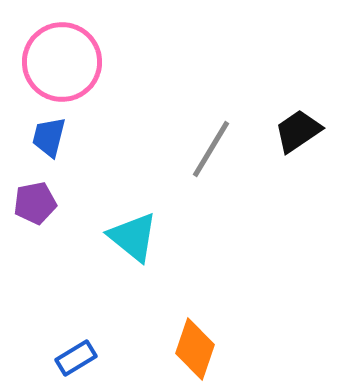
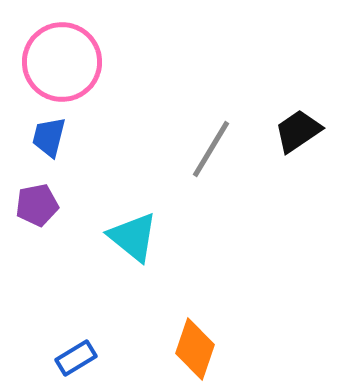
purple pentagon: moved 2 px right, 2 px down
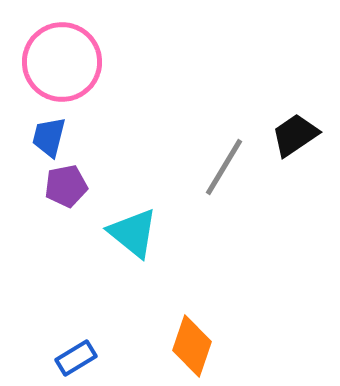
black trapezoid: moved 3 px left, 4 px down
gray line: moved 13 px right, 18 px down
purple pentagon: moved 29 px right, 19 px up
cyan triangle: moved 4 px up
orange diamond: moved 3 px left, 3 px up
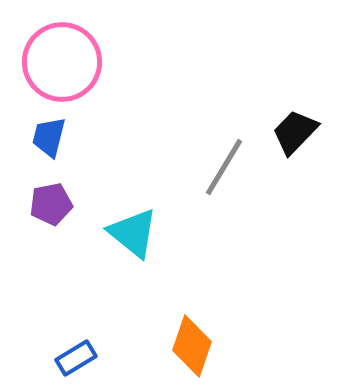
black trapezoid: moved 3 px up; rotated 12 degrees counterclockwise
purple pentagon: moved 15 px left, 18 px down
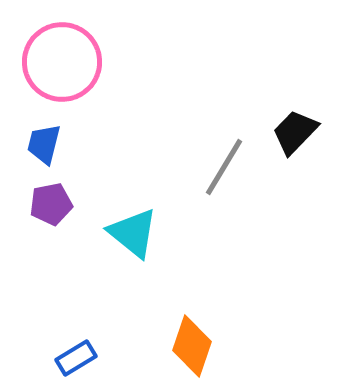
blue trapezoid: moved 5 px left, 7 px down
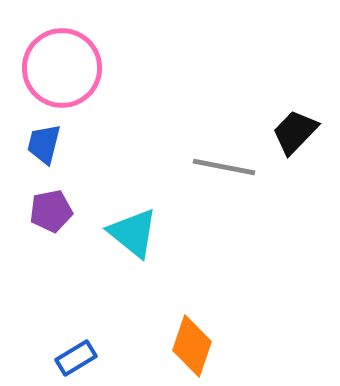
pink circle: moved 6 px down
gray line: rotated 70 degrees clockwise
purple pentagon: moved 7 px down
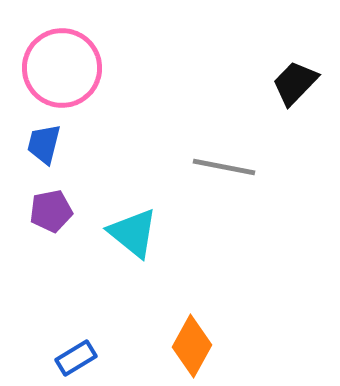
black trapezoid: moved 49 px up
orange diamond: rotated 10 degrees clockwise
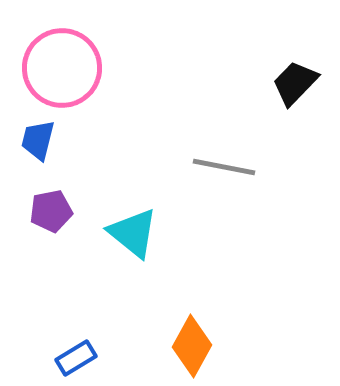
blue trapezoid: moved 6 px left, 4 px up
